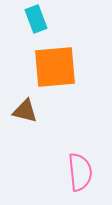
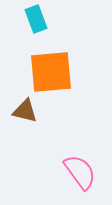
orange square: moved 4 px left, 5 px down
pink semicircle: rotated 30 degrees counterclockwise
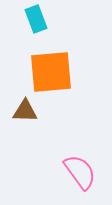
brown triangle: rotated 12 degrees counterclockwise
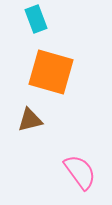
orange square: rotated 21 degrees clockwise
brown triangle: moved 5 px right, 9 px down; rotated 16 degrees counterclockwise
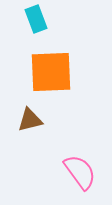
orange square: rotated 18 degrees counterclockwise
